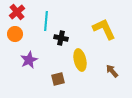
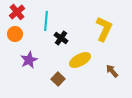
yellow L-shape: rotated 50 degrees clockwise
black cross: rotated 24 degrees clockwise
yellow ellipse: rotated 75 degrees clockwise
brown square: rotated 32 degrees counterclockwise
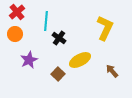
yellow L-shape: moved 1 px right, 1 px up
black cross: moved 2 px left
brown square: moved 5 px up
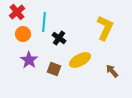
cyan line: moved 2 px left, 1 px down
orange circle: moved 8 px right
purple star: rotated 12 degrees counterclockwise
brown square: moved 4 px left, 5 px up; rotated 24 degrees counterclockwise
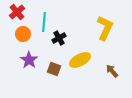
black cross: rotated 24 degrees clockwise
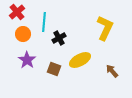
purple star: moved 2 px left
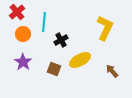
black cross: moved 2 px right, 2 px down
purple star: moved 4 px left, 2 px down
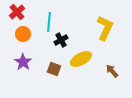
cyan line: moved 5 px right
yellow ellipse: moved 1 px right, 1 px up
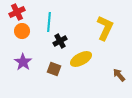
red cross: rotated 14 degrees clockwise
orange circle: moved 1 px left, 3 px up
black cross: moved 1 px left, 1 px down
brown arrow: moved 7 px right, 4 px down
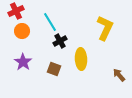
red cross: moved 1 px left, 1 px up
cyan line: moved 1 px right; rotated 36 degrees counterclockwise
yellow ellipse: rotated 65 degrees counterclockwise
